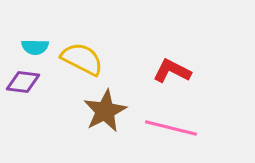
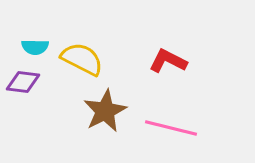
red L-shape: moved 4 px left, 10 px up
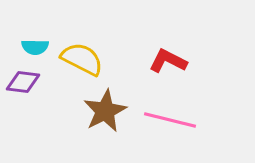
pink line: moved 1 px left, 8 px up
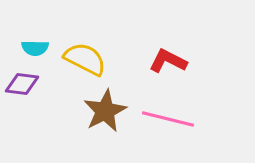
cyan semicircle: moved 1 px down
yellow semicircle: moved 3 px right
purple diamond: moved 1 px left, 2 px down
pink line: moved 2 px left, 1 px up
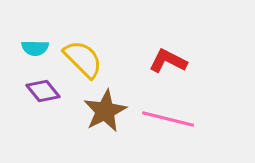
yellow semicircle: moved 2 px left; rotated 18 degrees clockwise
purple diamond: moved 21 px right, 7 px down; rotated 44 degrees clockwise
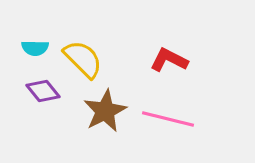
red L-shape: moved 1 px right, 1 px up
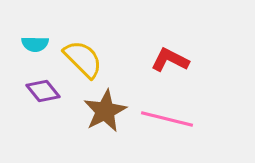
cyan semicircle: moved 4 px up
red L-shape: moved 1 px right
pink line: moved 1 px left
